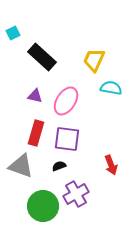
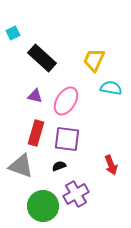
black rectangle: moved 1 px down
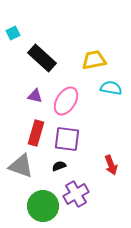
yellow trapezoid: rotated 55 degrees clockwise
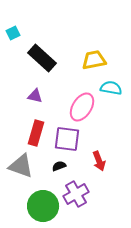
pink ellipse: moved 16 px right, 6 px down
red arrow: moved 12 px left, 4 px up
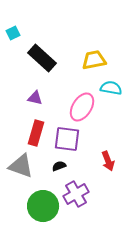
purple triangle: moved 2 px down
red arrow: moved 9 px right
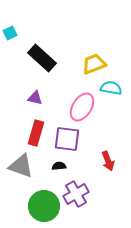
cyan square: moved 3 px left
yellow trapezoid: moved 4 px down; rotated 10 degrees counterclockwise
black semicircle: rotated 16 degrees clockwise
green circle: moved 1 px right
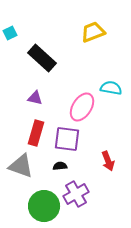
yellow trapezoid: moved 1 px left, 32 px up
black semicircle: moved 1 px right
